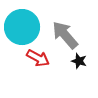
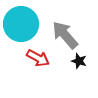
cyan circle: moved 1 px left, 3 px up
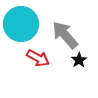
black star: moved 1 px up; rotated 21 degrees clockwise
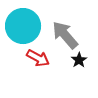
cyan circle: moved 2 px right, 2 px down
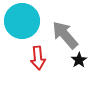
cyan circle: moved 1 px left, 5 px up
red arrow: rotated 55 degrees clockwise
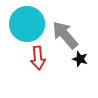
cyan circle: moved 5 px right, 3 px down
black star: moved 1 px right, 1 px up; rotated 21 degrees counterclockwise
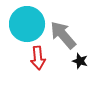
gray arrow: moved 2 px left
black star: moved 2 px down
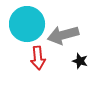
gray arrow: rotated 64 degrees counterclockwise
